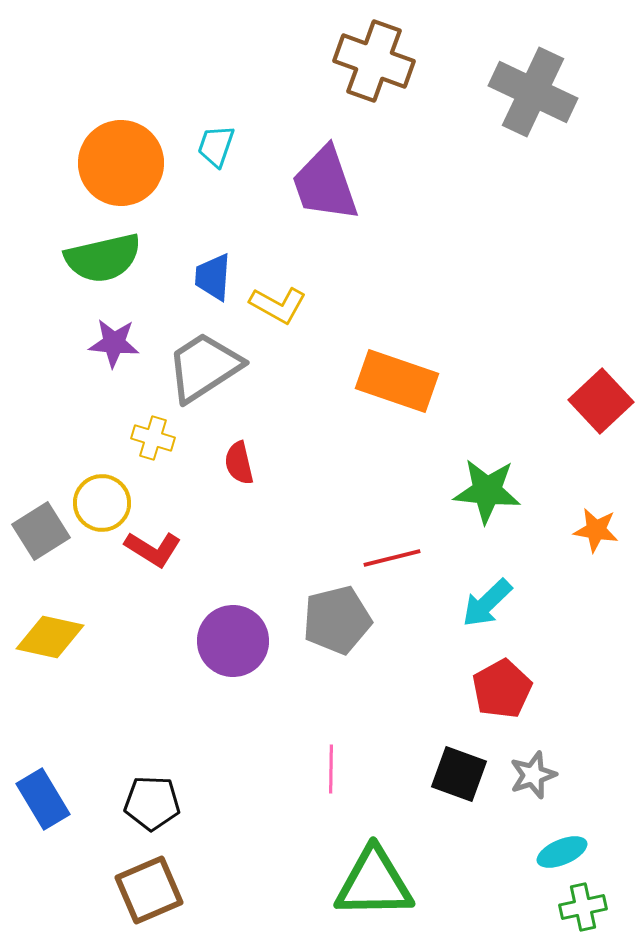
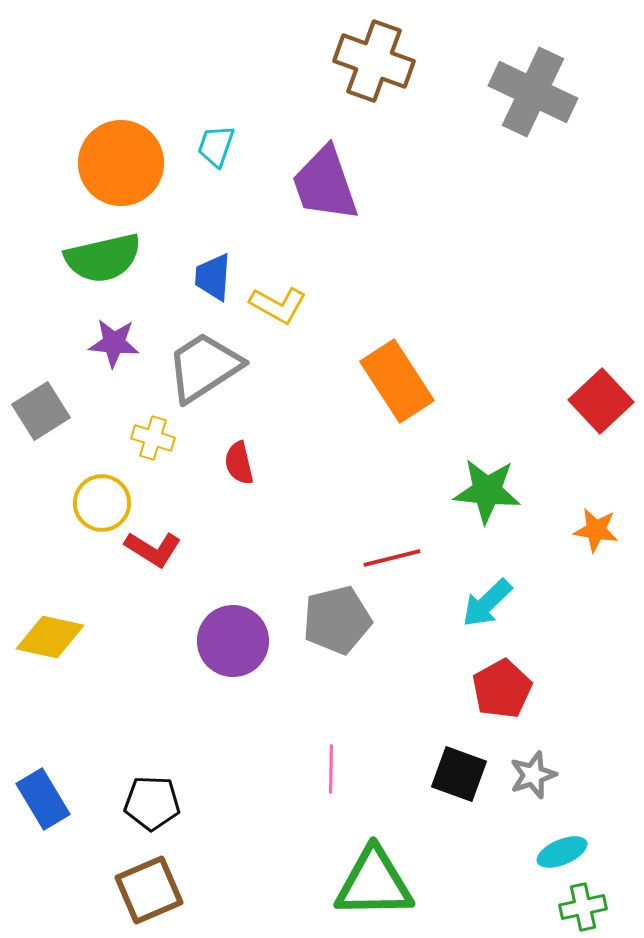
orange rectangle: rotated 38 degrees clockwise
gray square: moved 120 px up
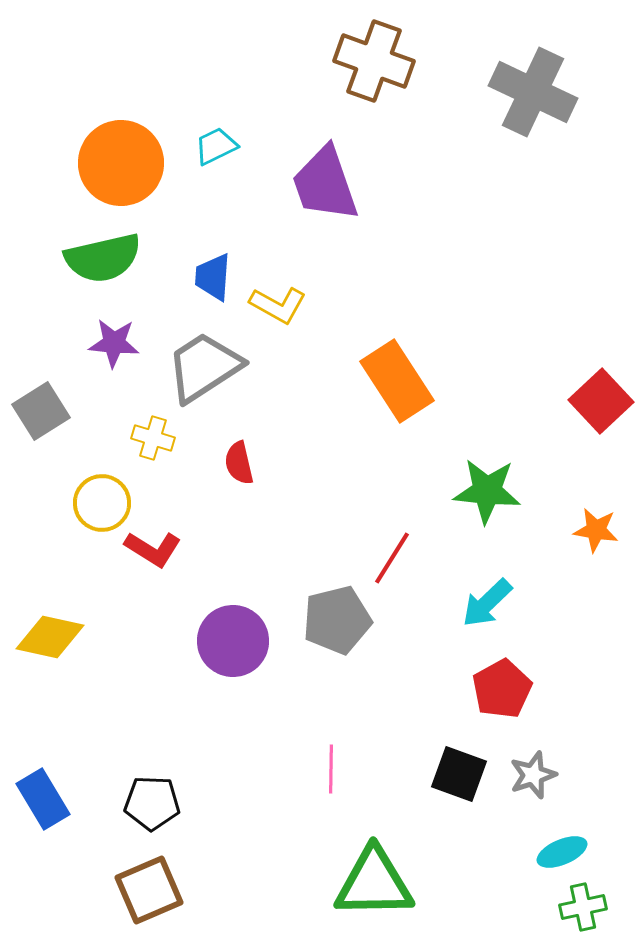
cyan trapezoid: rotated 45 degrees clockwise
red line: rotated 44 degrees counterclockwise
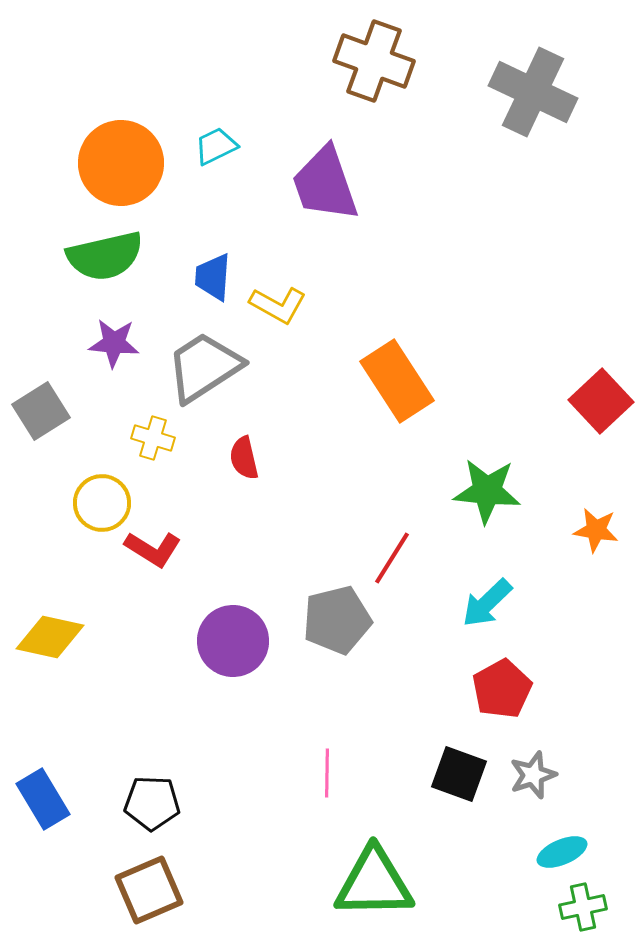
green semicircle: moved 2 px right, 2 px up
red semicircle: moved 5 px right, 5 px up
pink line: moved 4 px left, 4 px down
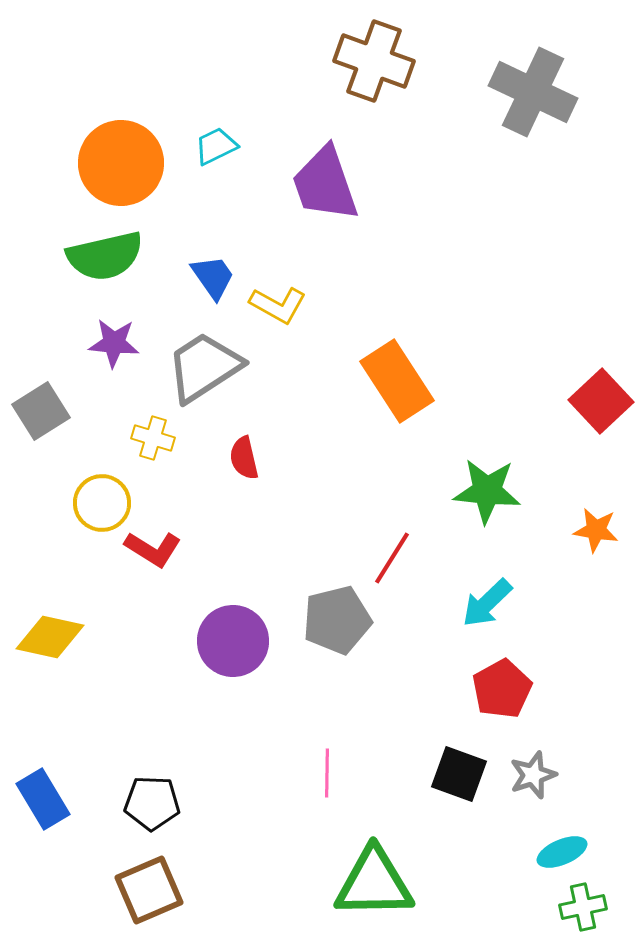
blue trapezoid: rotated 141 degrees clockwise
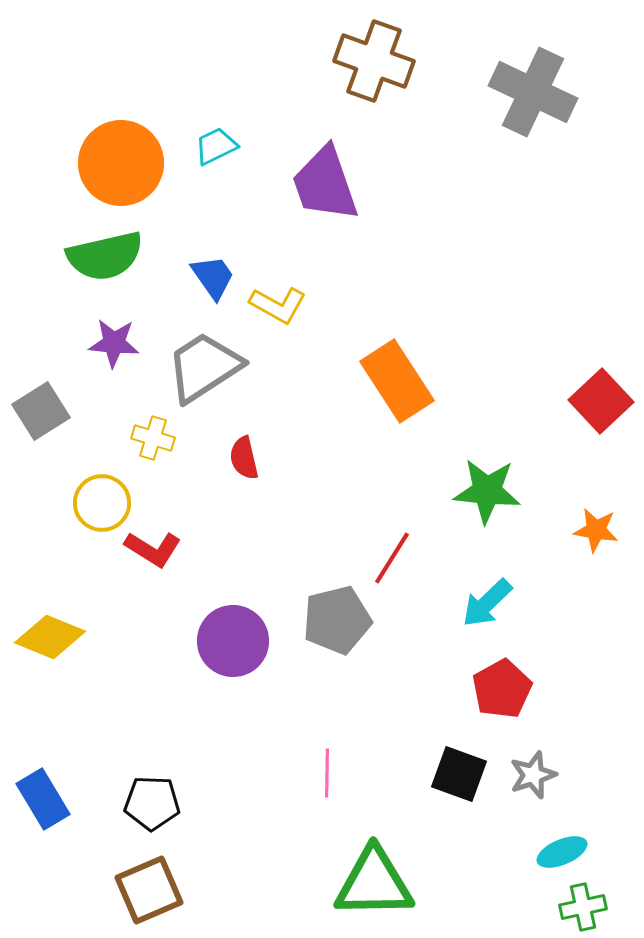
yellow diamond: rotated 10 degrees clockwise
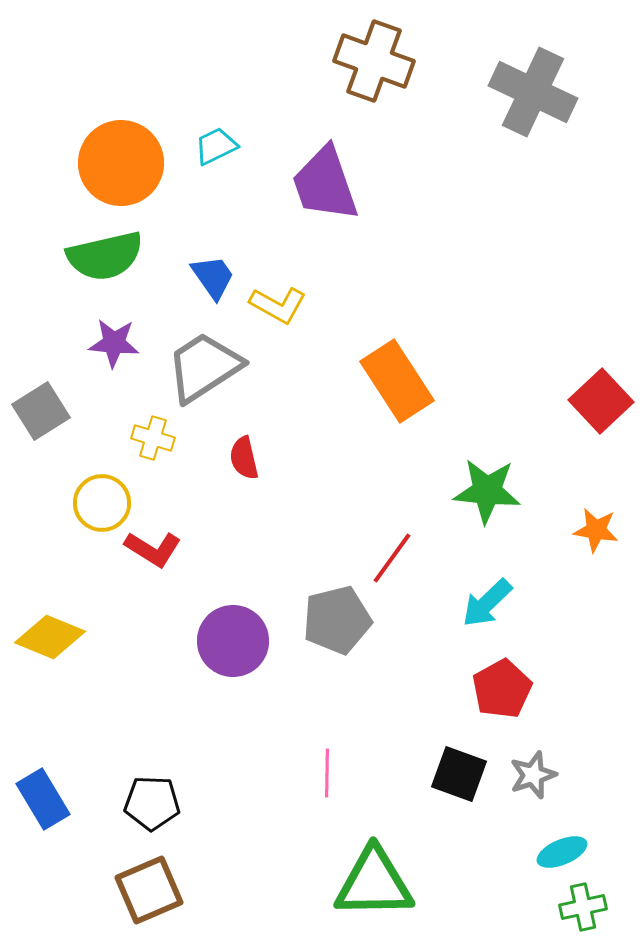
red line: rotated 4 degrees clockwise
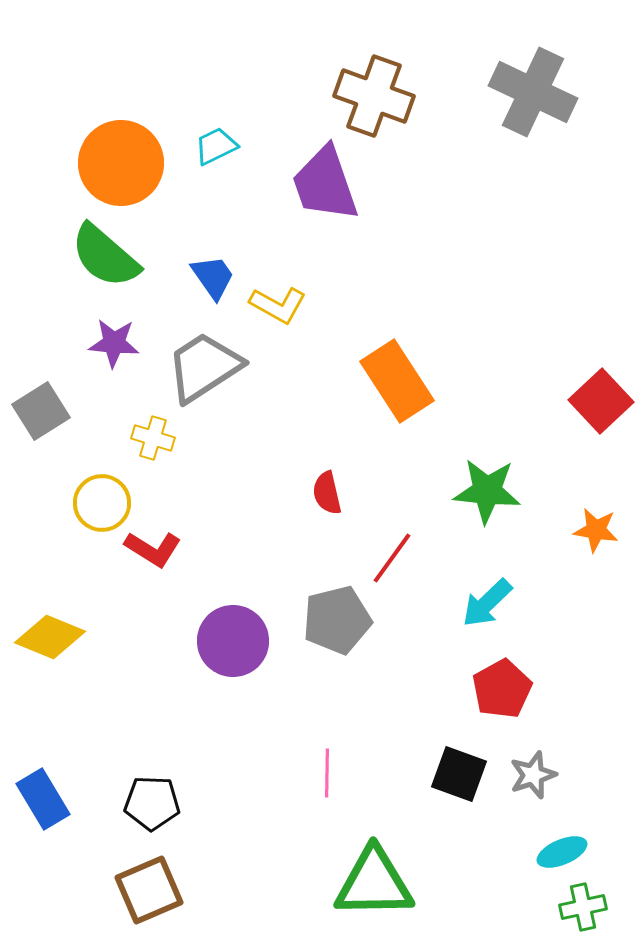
brown cross: moved 35 px down
green semicircle: rotated 54 degrees clockwise
red semicircle: moved 83 px right, 35 px down
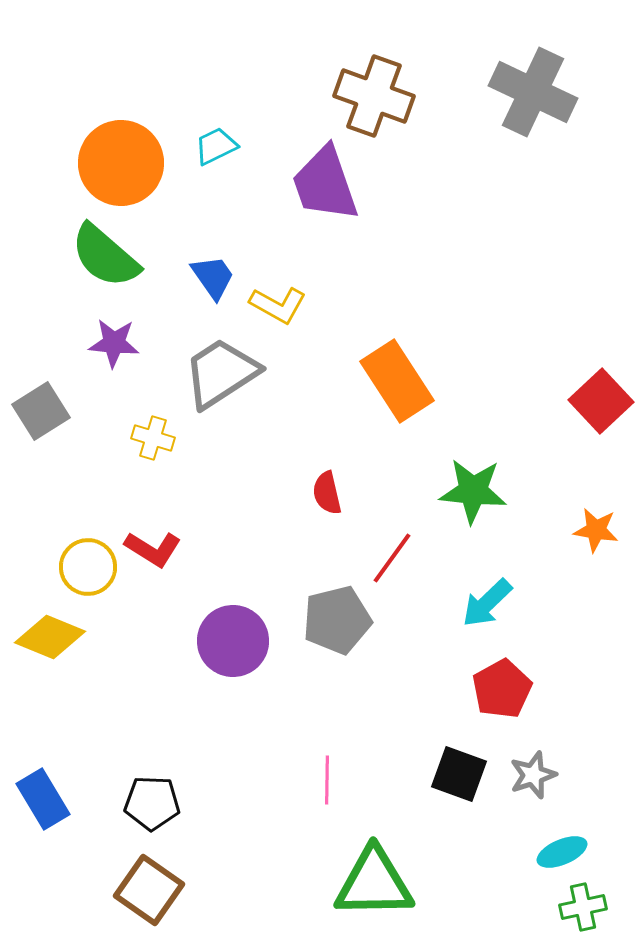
gray trapezoid: moved 17 px right, 6 px down
green star: moved 14 px left
yellow circle: moved 14 px left, 64 px down
pink line: moved 7 px down
brown square: rotated 32 degrees counterclockwise
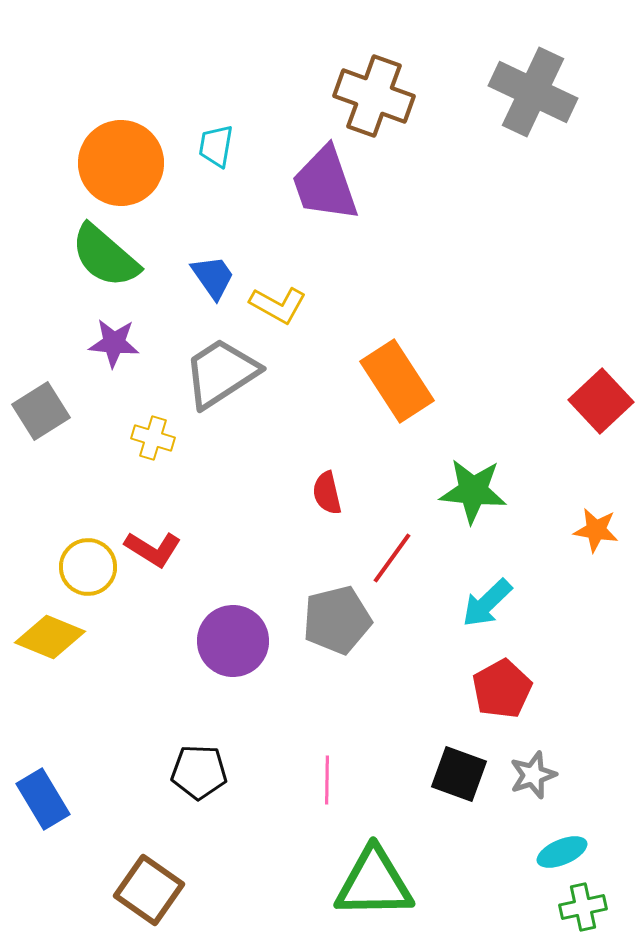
cyan trapezoid: rotated 54 degrees counterclockwise
black pentagon: moved 47 px right, 31 px up
